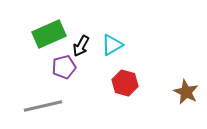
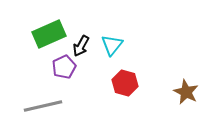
cyan triangle: rotated 20 degrees counterclockwise
purple pentagon: rotated 10 degrees counterclockwise
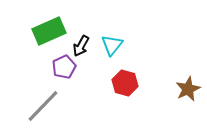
green rectangle: moved 3 px up
brown star: moved 2 px right, 3 px up; rotated 20 degrees clockwise
gray line: rotated 33 degrees counterclockwise
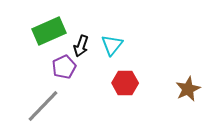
black arrow: rotated 10 degrees counterclockwise
red hexagon: rotated 15 degrees counterclockwise
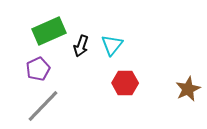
purple pentagon: moved 26 px left, 2 px down
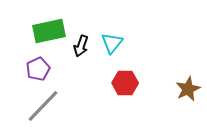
green rectangle: rotated 12 degrees clockwise
cyan triangle: moved 2 px up
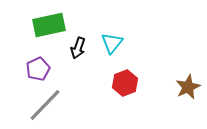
green rectangle: moved 6 px up
black arrow: moved 3 px left, 2 px down
red hexagon: rotated 20 degrees counterclockwise
brown star: moved 2 px up
gray line: moved 2 px right, 1 px up
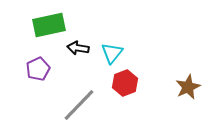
cyan triangle: moved 10 px down
black arrow: rotated 80 degrees clockwise
gray line: moved 34 px right
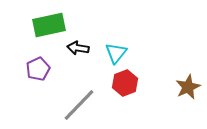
cyan triangle: moved 4 px right
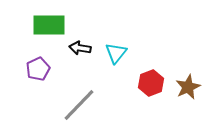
green rectangle: rotated 12 degrees clockwise
black arrow: moved 2 px right
red hexagon: moved 26 px right
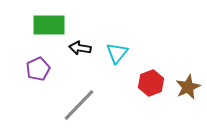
cyan triangle: moved 1 px right
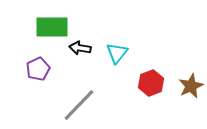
green rectangle: moved 3 px right, 2 px down
brown star: moved 3 px right, 1 px up
